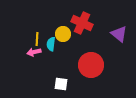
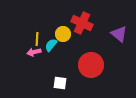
cyan semicircle: moved 1 px down; rotated 32 degrees clockwise
white square: moved 1 px left, 1 px up
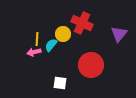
purple triangle: rotated 30 degrees clockwise
